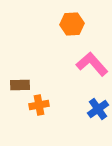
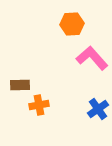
pink L-shape: moved 6 px up
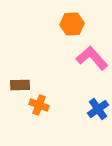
orange cross: rotated 30 degrees clockwise
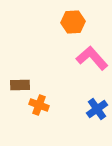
orange hexagon: moved 1 px right, 2 px up
blue cross: moved 1 px left
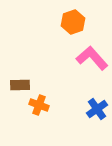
orange hexagon: rotated 15 degrees counterclockwise
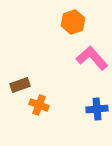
brown rectangle: rotated 18 degrees counterclockwise
blue cross: rotated 30 degrees clockwise
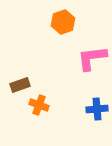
orange hexagon: moved 10 px left
pink L-shape: rotated 56 degrees counterclockwise
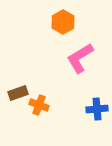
orange hexagon: rotated 10 degrees counterclockwise
pink L-shape: moved 12 px left; rotated 24 degrees counterclockwise
brown rectangle: moved 2 px left, 8 px down
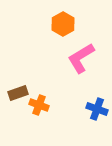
orange hexagon: moved 2 px down
pink L-shape: moved 1 px right
blue cross: rotated 25 degrees clockwise
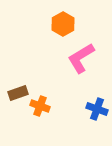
orange cross: moved 1 px right, 1 px down
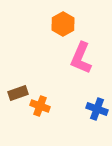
pink L-shape: rotated 36 degrees counterclockwise
